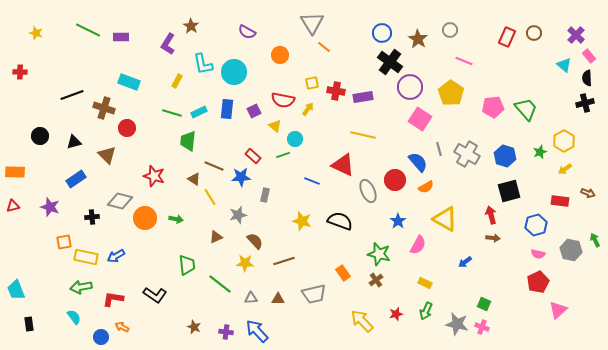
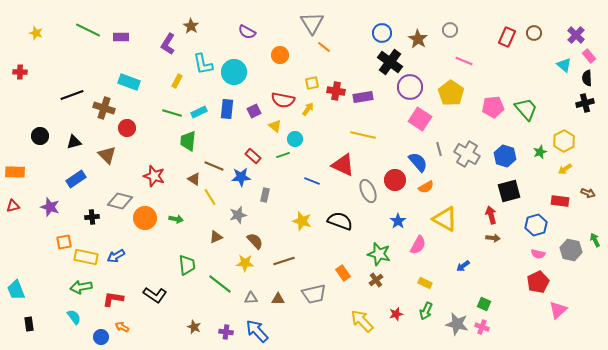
blue arrow at (465, 262): moved 2 px left, 4 px down
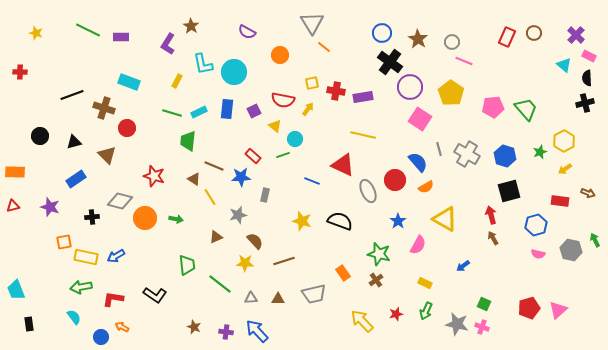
gray circle at (450, 30): moved 2 px right, 12 px down
pink rectangle at (589, 56): rotated 24 degrees counterclockwise
brown arrow at (493, 238): rotated 128 degrees counterclockwise
red pentagon at (538, 282): moved 9 px left, 26 px down; rotated 10 degrees clockwise
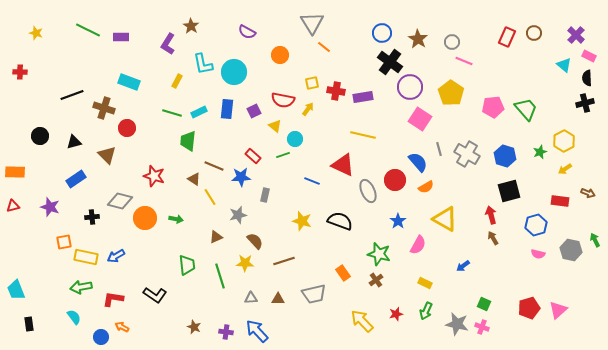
green line at (220, 284): moved 8 px up; rotated 35 degrees clockwise
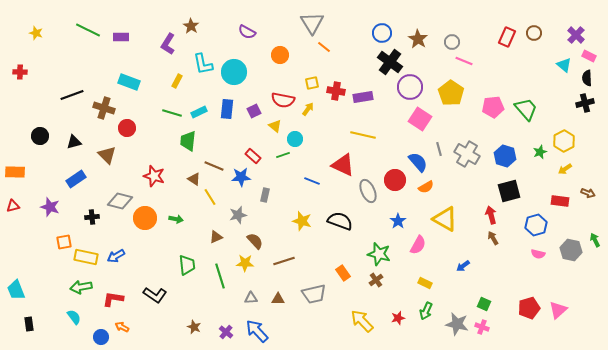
red star at (396, 314): moved 2 px right, 4 px down
purple cross at (226, 332): rotated 32 degrees clockwise
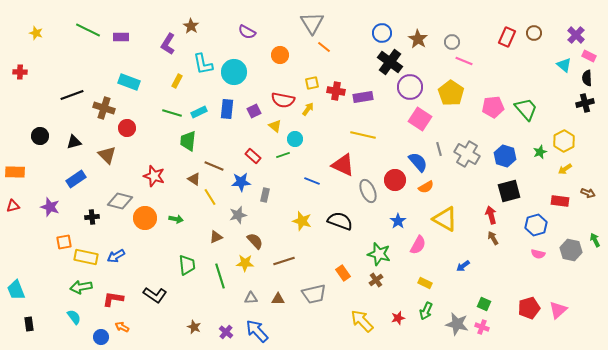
blue star at (241, 177): moved 5 px down
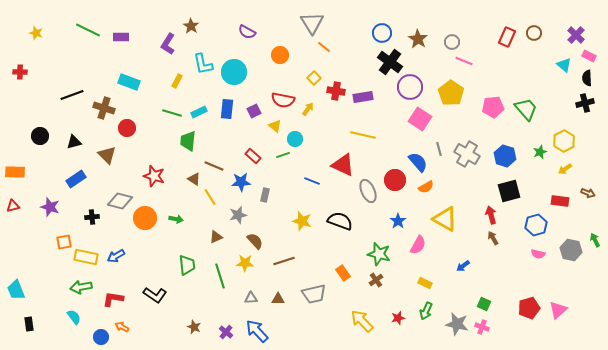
yellow square at (312, 83): moved 2 px right, 5 px up; rotated 32 degrees counterclockwise
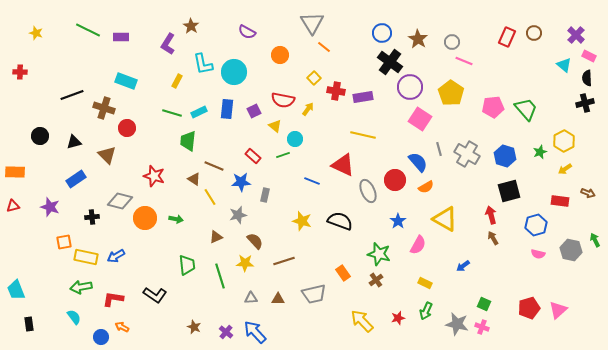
cyan rectangle at (129, 82): moved 3 px left, 1 px up
blue arrow at (257, 331): moved 2 px left, 1 px down
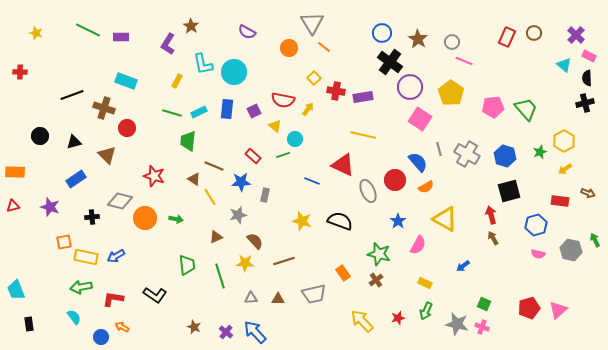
orange circle at (280, 55): moved 9 px right, 7 px up
